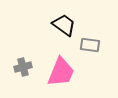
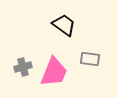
gray rectangle: moved 14 px down
pink trapezoid: moved 7 px left
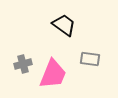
gray cross: moved 3 px up
pink trapezoid: moved 1 px left, 2 px down
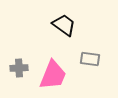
gray cross: moved 4 px left, 4 px down; rotated 12 degrees clockwise
pink trapezoid: moved 1 px down
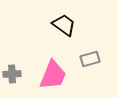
gray rectangle: rotated 24 degrees counterclockwise
gray cross: moved 7 px left, 6 px down
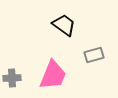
gray rectangle: moved 4 px right, 4 px up
gray cross: moved 4 px down
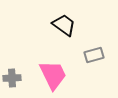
pink trapezoid: rotated 48 degrees counterclockwise
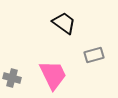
black trapezoid: moved 2 px up
gray cross: rotated 18 degrees clockwise
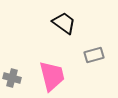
pink trapezoid: moved 1 px left, 1 px down; rotated 12 degrees clockwise
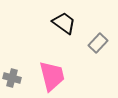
gray rectangle: moved 4 px right, 12 px up; rotated 30 degrees counterclockwise
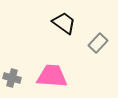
pink trapezoid: rotated 72 degrees counterclockwise
